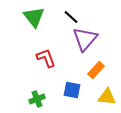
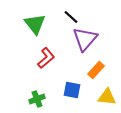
green triangle: moved 1 px right, 7 px down
red L-shape: rotated 70 degrees clockwise
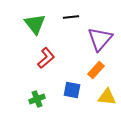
black line: rotated 49 degrees counterclockwise
purple triangle: moved 15 px right
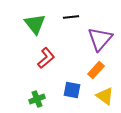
yellow triangle: moved 2 px left, 1 px up; rotated 30 degrees clockwise
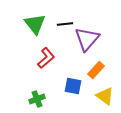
black line: moved 6 px left, 7 px down
purple triangle: moved 13 px left
blue square: moved 1 px right, 4 px up
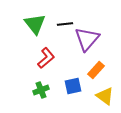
blue square: rotated 24 degrees counterclockwise
green cross: moved 4 px right, 9 px up
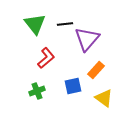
green cross: moved 4 px left, 1 px down
yellow triangle: moved 1 px left, 2 px down
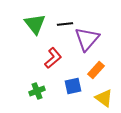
red L-shape: moved 7 px right
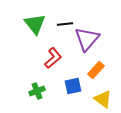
yellow triangle: moved 1 px left, 1 px down
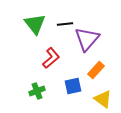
red L-shape: moved 2 px left
